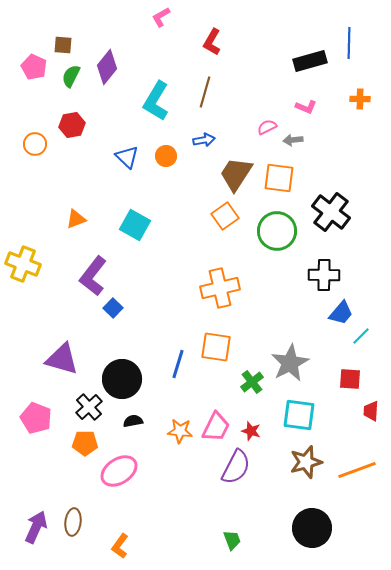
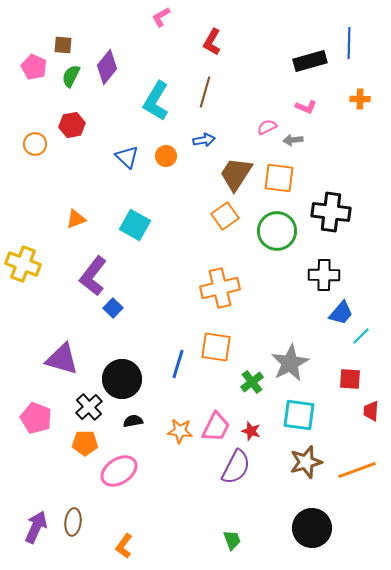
black cross at (331, 212): rotated 30 degrees counterclockwise
orange L-shape at (120, 546): moved 4 px right
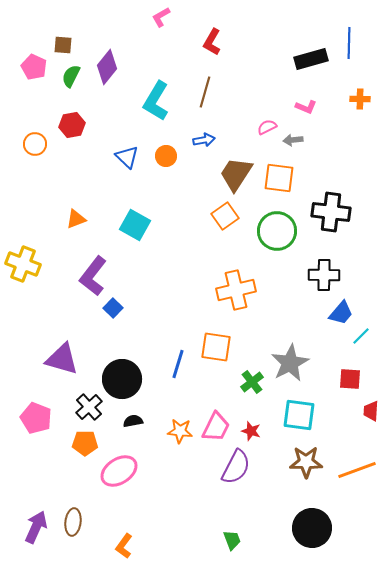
black rectangle at (310, 61): moved 1 px right, 2 px up
orange cross at (220, 288): moved 16 px right, 2 px down
brown star at (306, 462): rotated 16 degrees clockwise
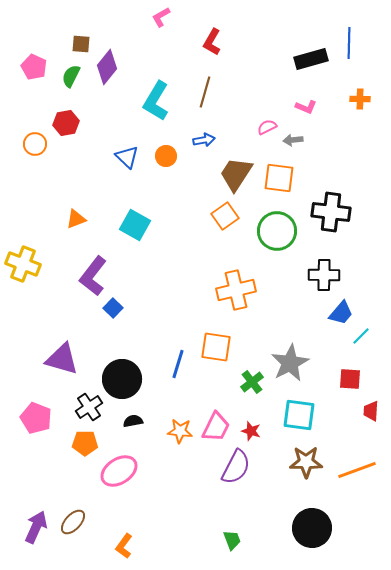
brown square at (63, 45): moved 18 px right, 1 px up
red hexagon at (72, 125): moved 6 px left, 2 px up
black cross at (89, 407): rotated 8 degrees clockwise
brown ellipse at (73, 522): rotated 36 degrees clockwise
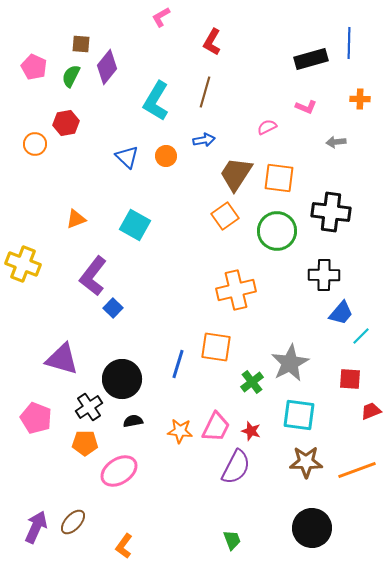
gray arrow at (293, 140): moved 43 px right, 2 px down
red trapezoid at (371, 411): rotated 65 degrees clockwise
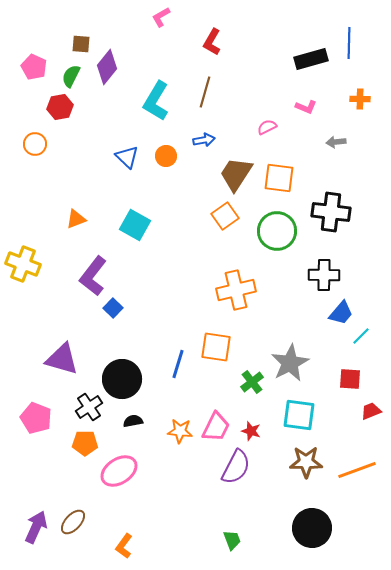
red hexagon at (66, 123): moved 6 px left, 16 px up
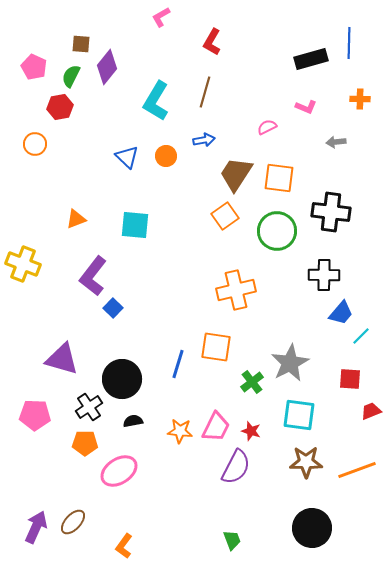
cyan square at (135, 225): rotated 24 degrees counterclockwise
pink pentagon at (36, 418): moved 1 px left, 3 px up; rotated 20 degrees counterclockwise
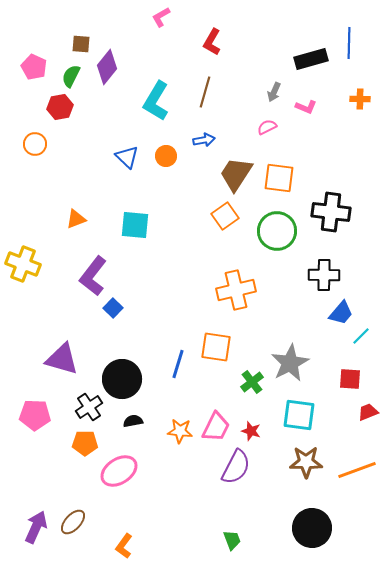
gray arrow at (336, 142): moved 62 px left, 50 px up; rotated 60 degrees counterclockwise
red trapezoid at (371, 411): moved 3 px left, 1 px down
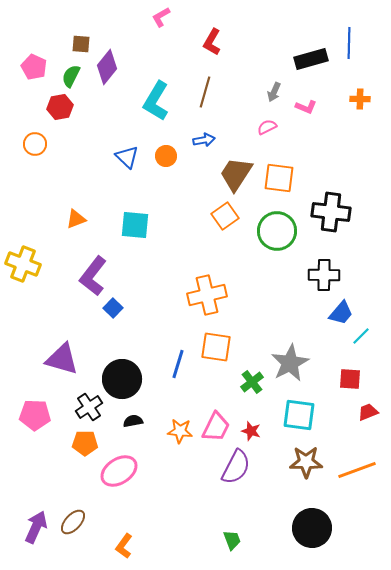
orange cross at (236, 290): moved 29 px left, 5 px down
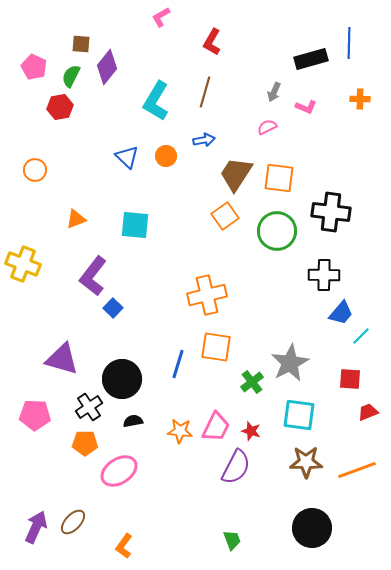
orange circle at (35, 144): moved 26 px down
